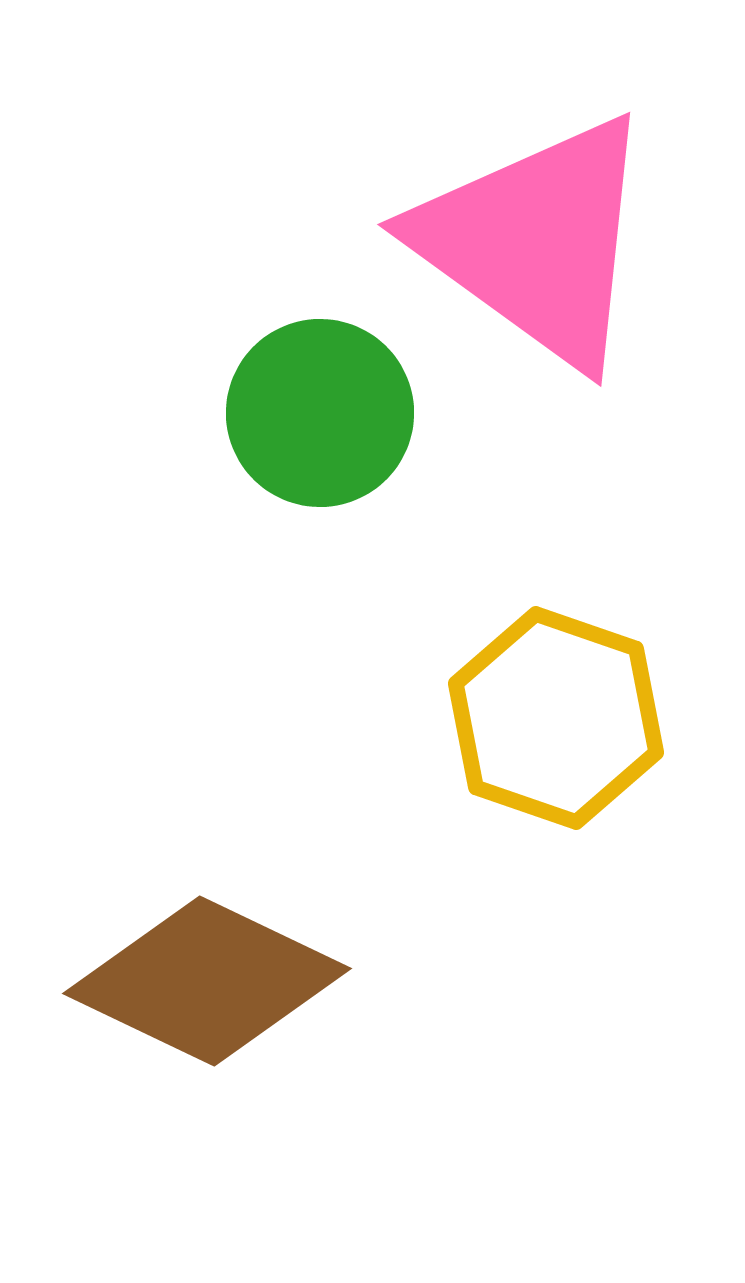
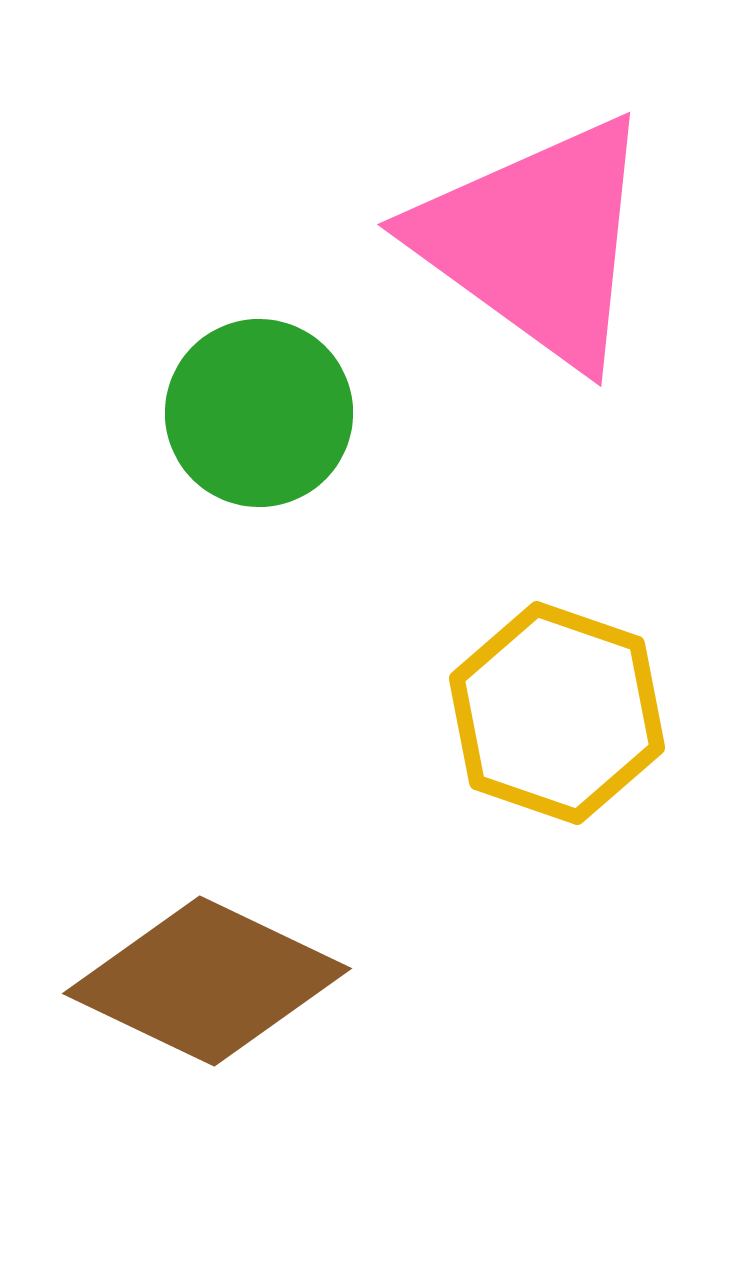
green circle: moved 61 px left
yellow hexagon: moved 1 px right, 5 px up
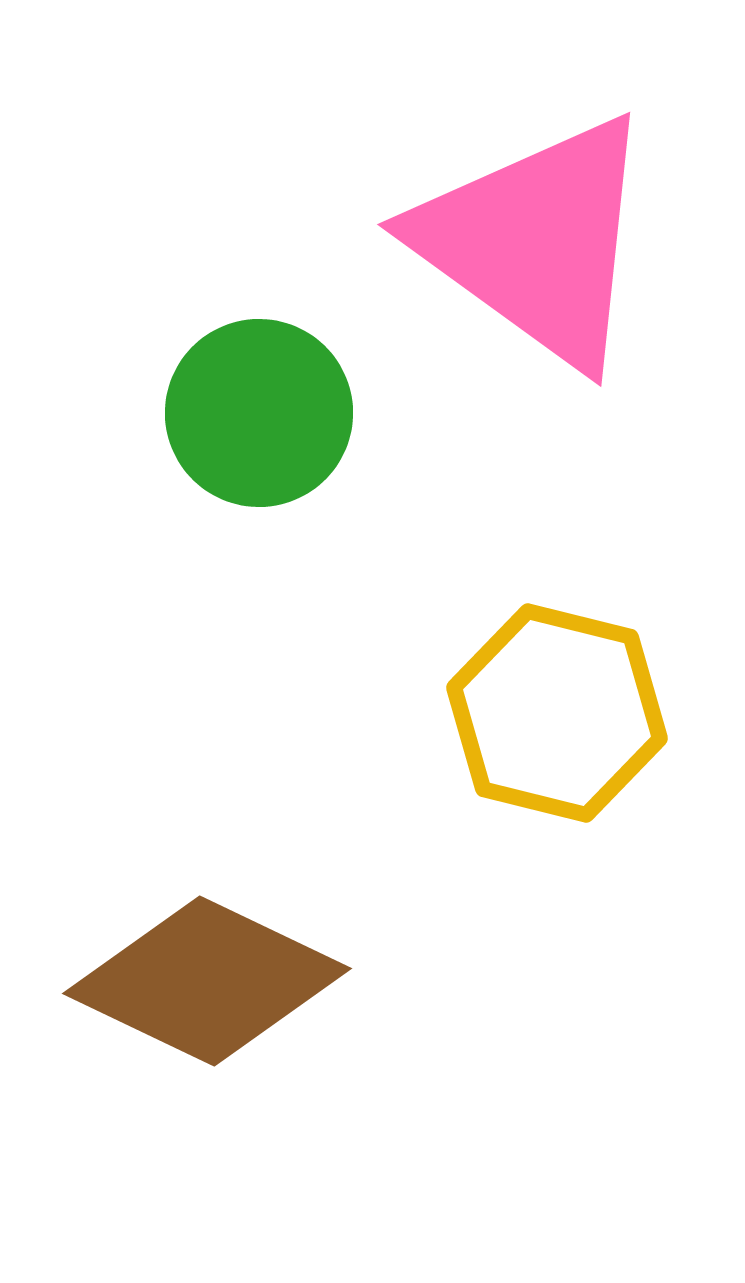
yellow hexagon: rotated 5 degrees counterclockwise
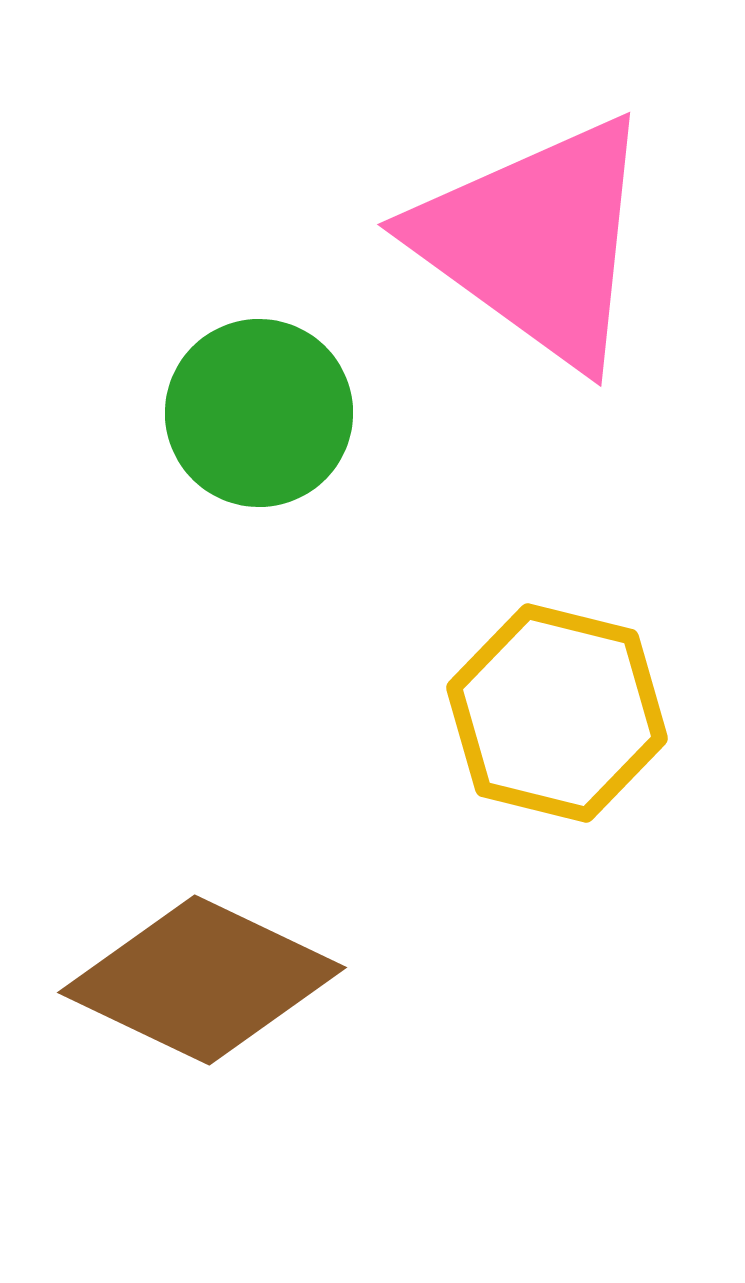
brown diamond: moved 5 px left, 1 px up
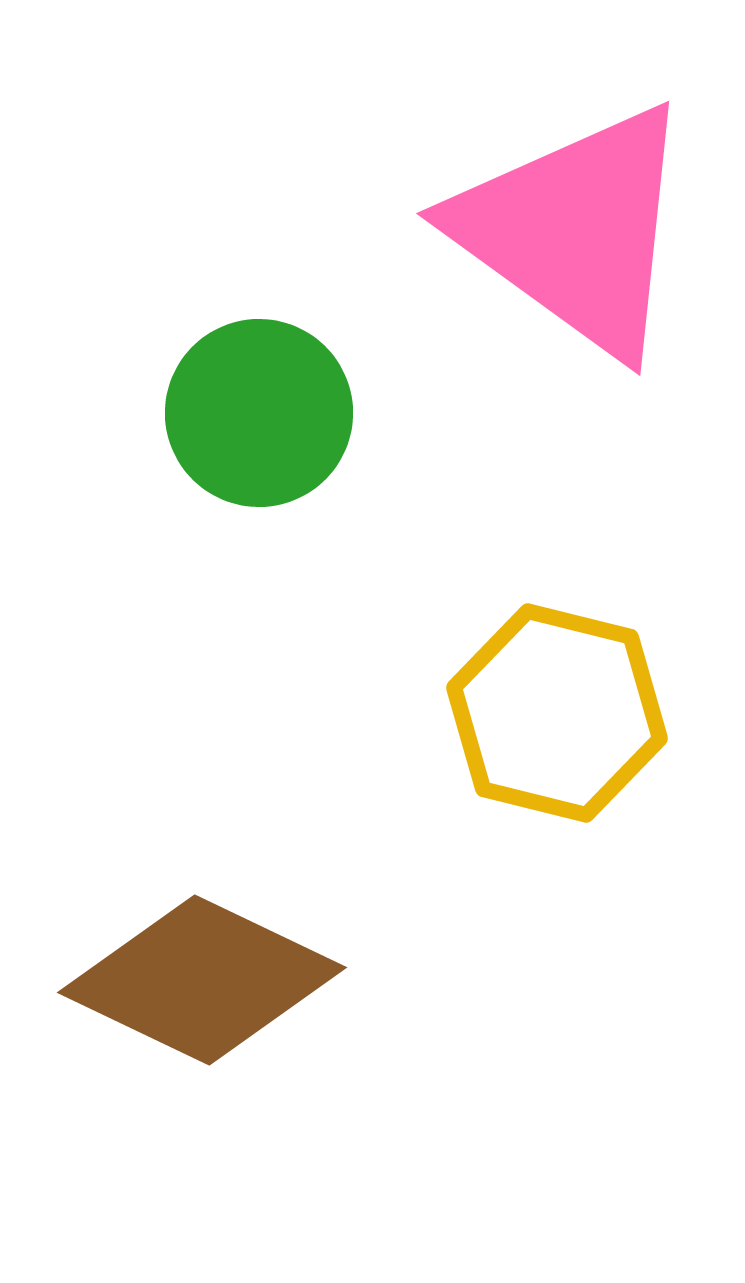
pink triangle: moved 39 px right, 11 px up
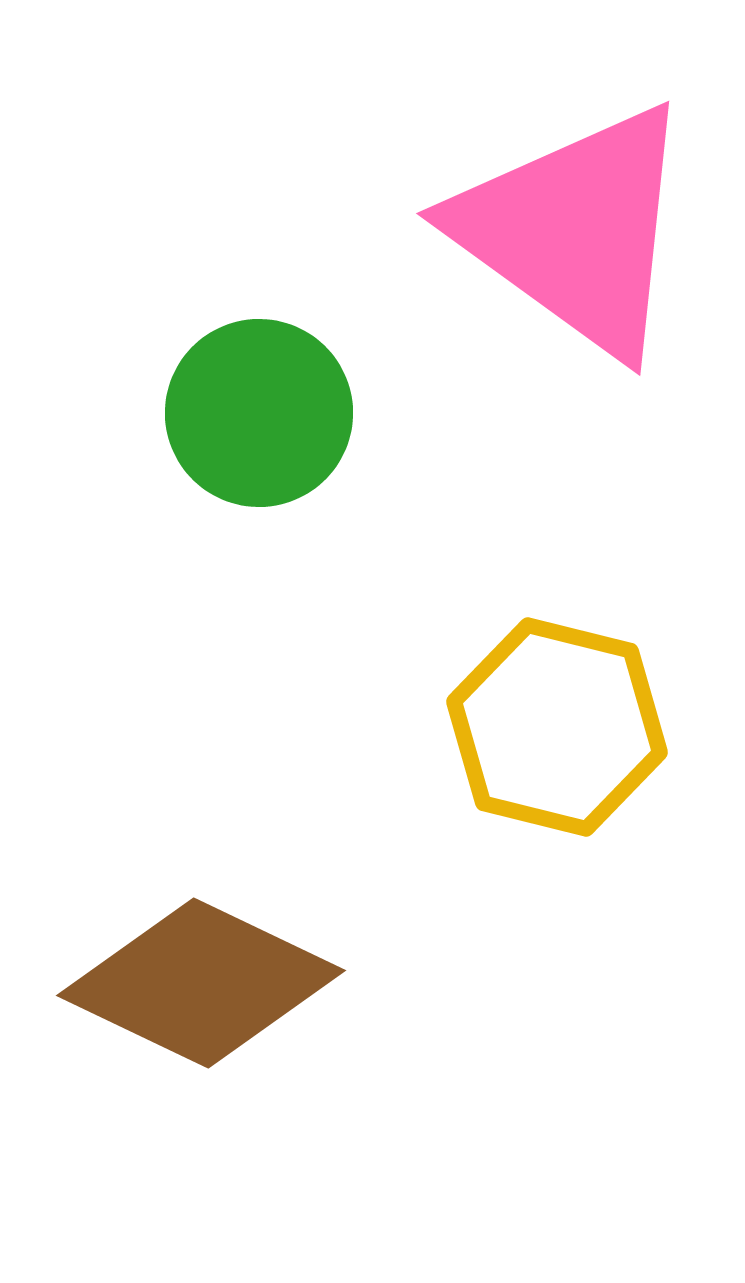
yellow hexagon: moved 14 px down
brown diamond: moved 1 px left, 3 px down
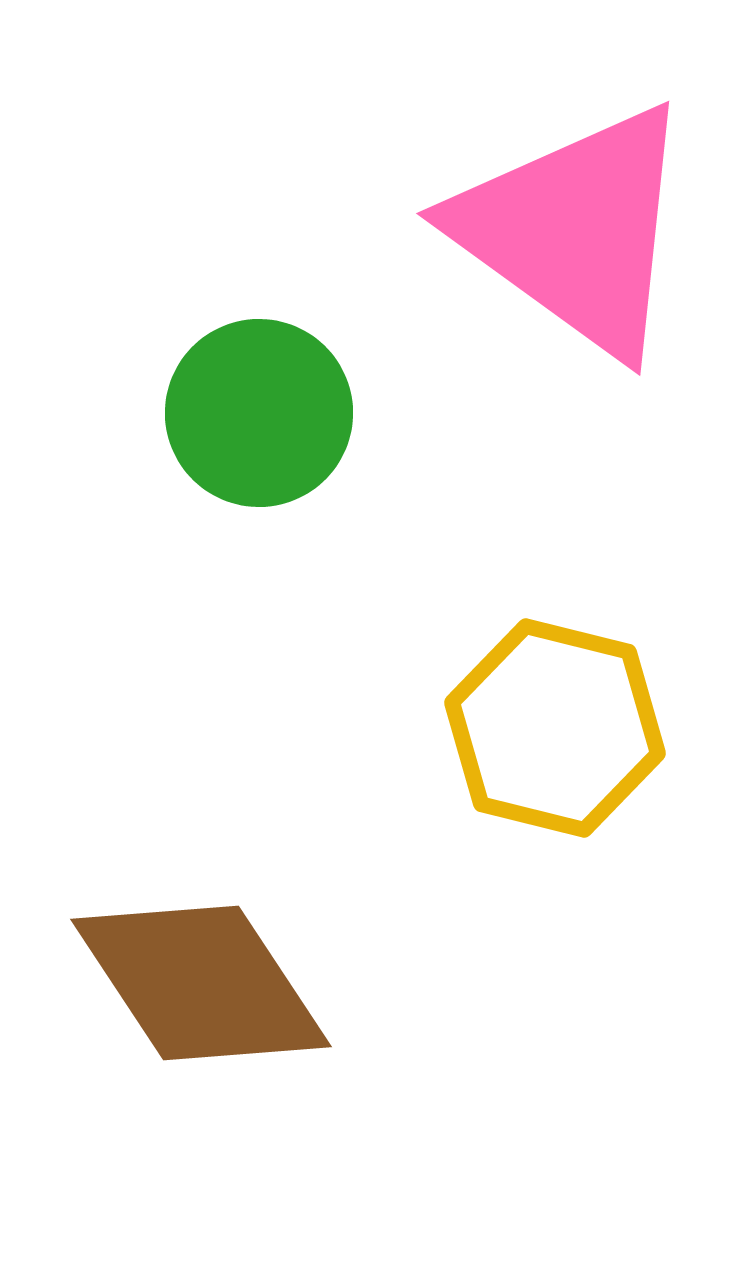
yellow hexagon: moved 2 px left, 1 px down
brown diamond: rotated 31 degrees clockwise
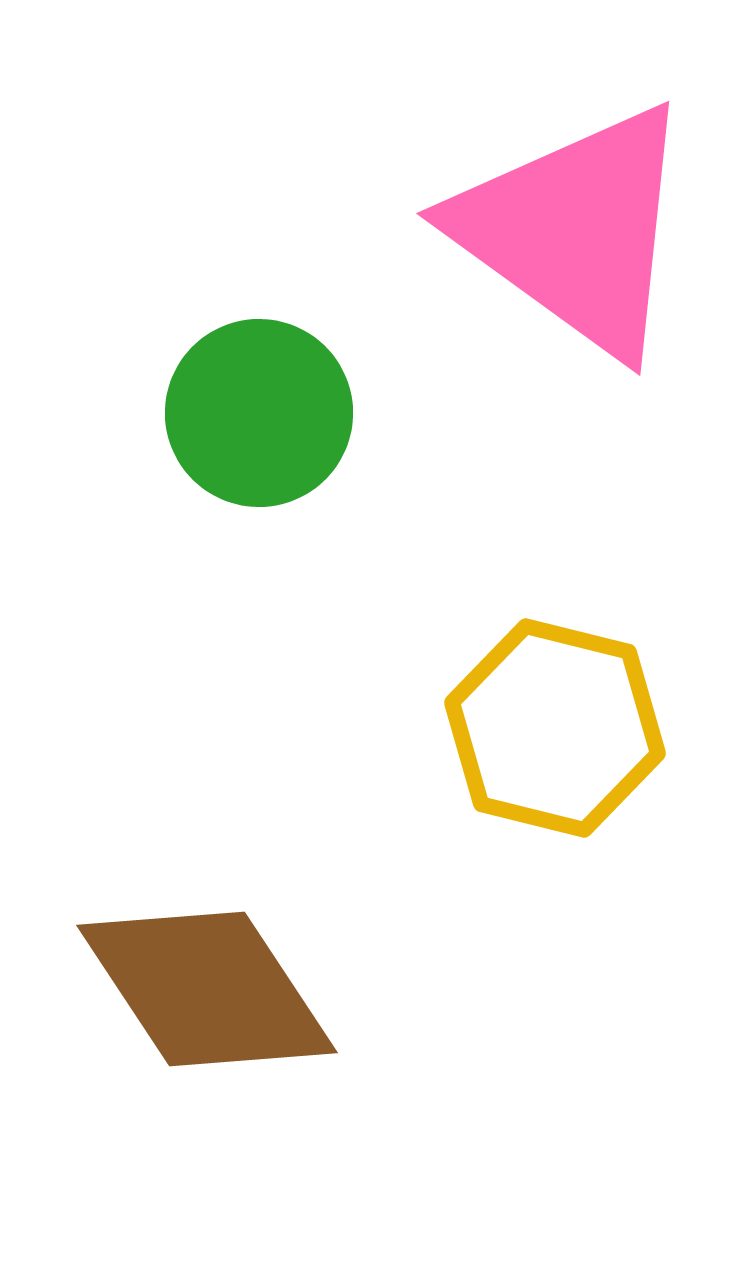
brown diamond: moved 6 px right, 6 px down
